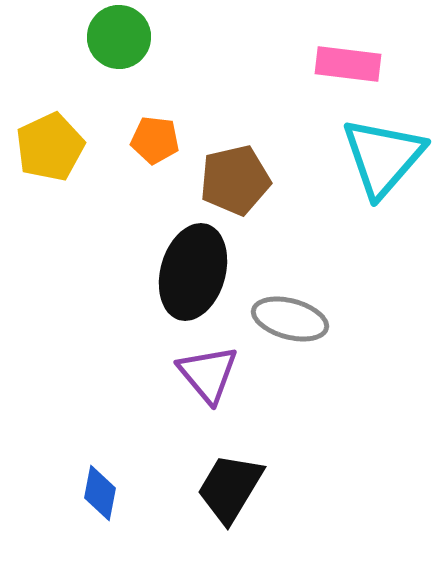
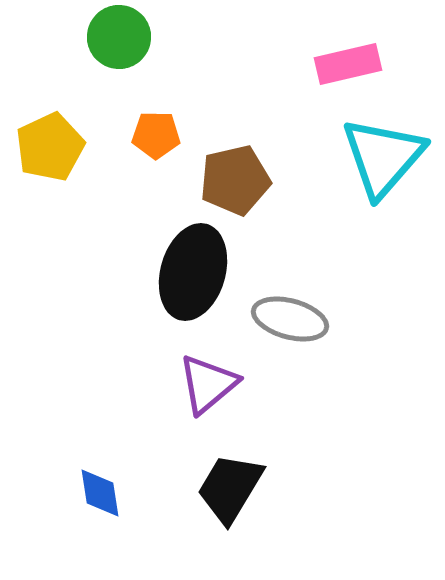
pink rectangle: rotated 20 degrees counterclockwise
orange pentagon: moved 1 px right, 5 px up; rotated 6 degrees counterclockwise
purple triangle: moved 10 px down; rotated 30 degrees clockwise
blue diamond: rotated 20 degrees counterclockwise
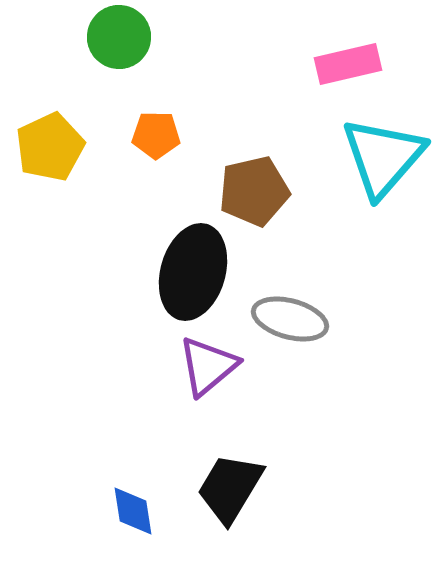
brown pentagon: moved 19 px right, 11 px down
purple triangle: moved 18 px up
blue diamond: moved 33 px right, 18 px down
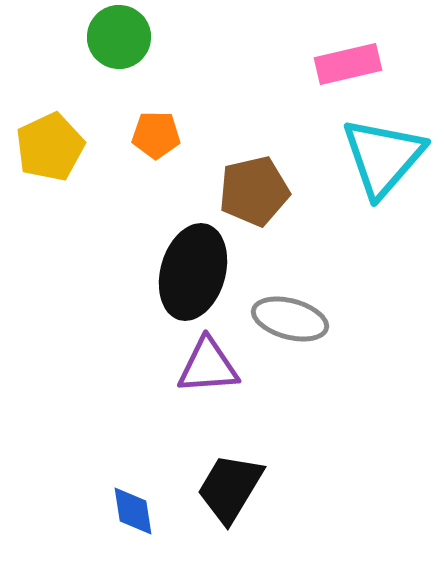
purple triangle: rotated 36 degrees clockwise
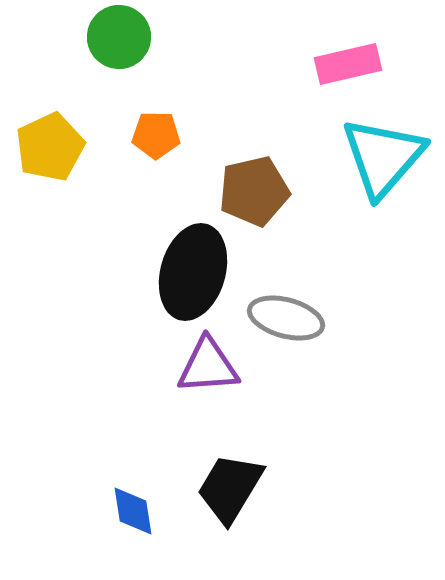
gray ellipse: moved 4 px left, 1 px up
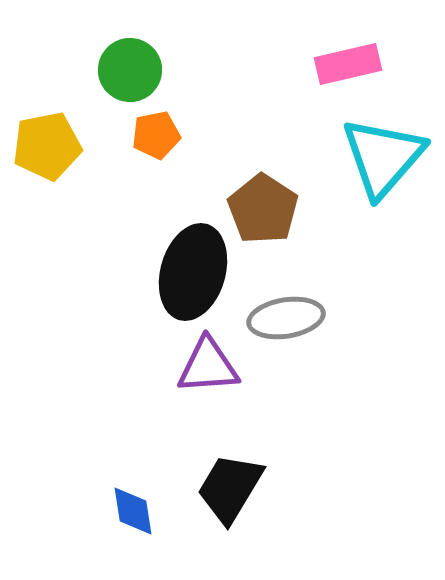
green circle: moved 11 px right, 33 px down
orange pentagon: rotated 12 degrees counterclockwise
yellow pentagon: moved 3 px left, 1 px up; rotated 14 degrees clockwise
brown pentagon: moved 9 px right, 18 px down; rotated 26 degrees counterclockwise
gray ellipse: rotated 24 degrees counterclockwise
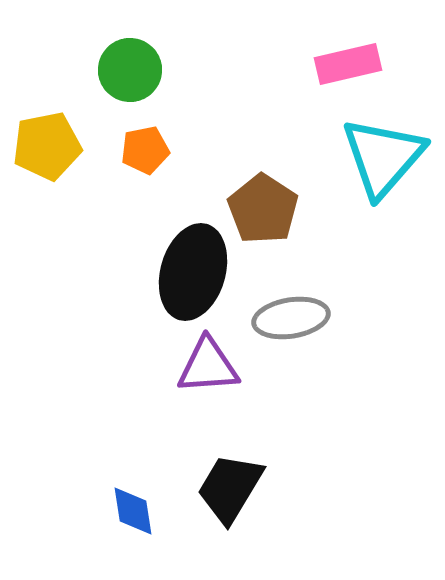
orange pentagon: moved 11 px left, 15 px down
gray ellipse: moved 5 px right
